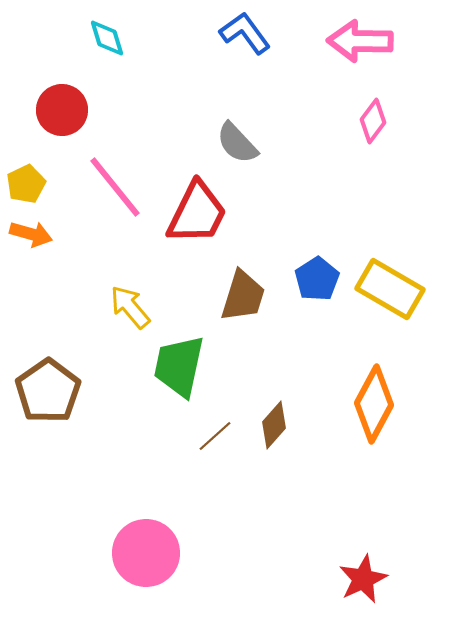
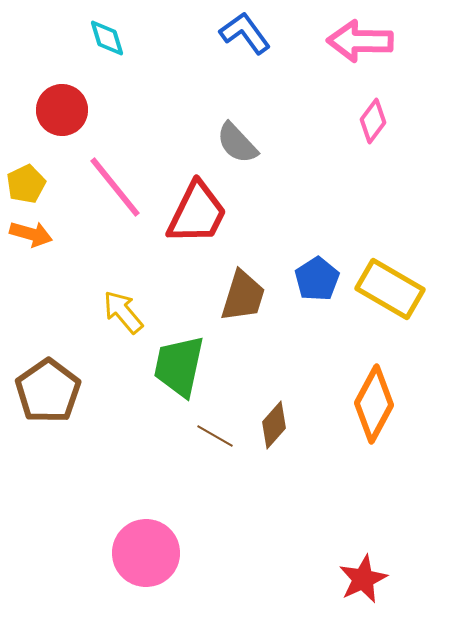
yellow arrow: moved 7 px left, 5 px down
brown line: rotated 72 degrees clockwise
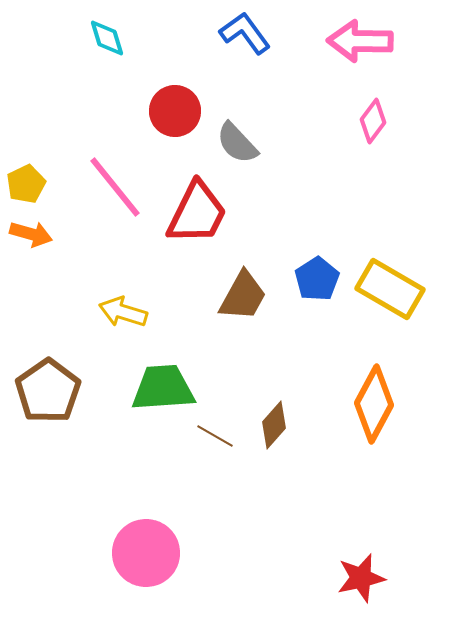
red circle: moved 113 px right, 1 px down
brown trapezoid: rotated 12 degrees clockwise
yellow arrow: rotated 33 degrees counterclockwise
green trapezoid: moved 16 px left, 22 px down; rotated 74 degrees clockwise
red star: moved 2 px left, 1 px up; rotated 12 degrees clockwise
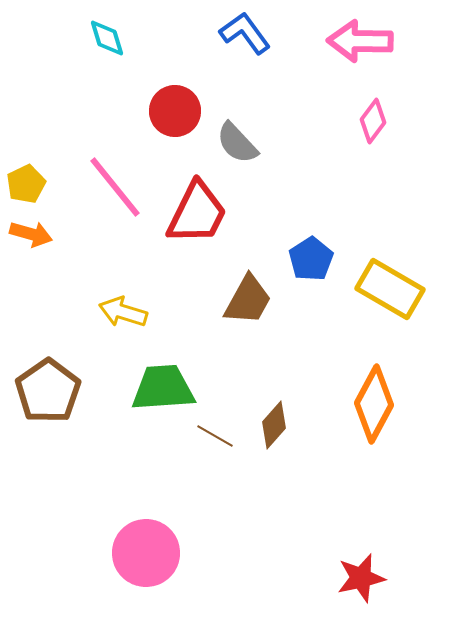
blue pentagon: moved 6 px left, 20 px up
brown trapezoid: moved 5 px right, 4 px down
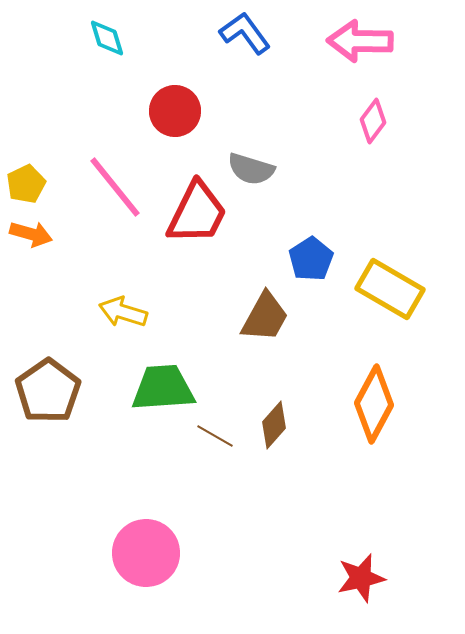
gray semicircle: moved 14 px right, 26 px down; rotated 30 degrees counterclockwise
brown trapezoid: moved 17 px right, 17 px down
